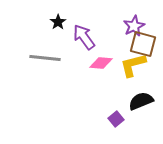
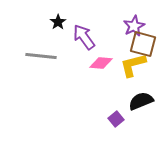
gray line: moved 4 px left, 2 px up
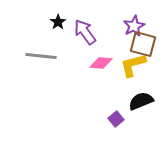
purple arrow: moved 1 px right, 5 px up
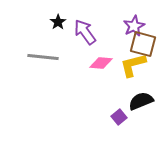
gray line: moved 2 px right, 1 px down
purple square: moved 3 px right, 2 px up
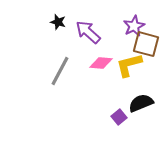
black star: rotated 21 degrees counterclockwise
purple arrow: moved 3 px right; rotated 12 degrees counterclockwise
brown square: moved 3 px right
gray line: moved 17 px right, 14 px down; rotated 68 degrees counterclockwise
yellow L-shape: moved 4 px left
black semicircle: moved 2 px down
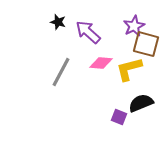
yellow L-shape: moved 4 px down
gray line: moved 1 px right, 1 px down
purple square: rotated 28 degrees counterclockwise
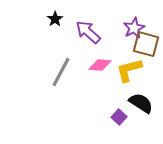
black star: moved 3 px left, 3 px up; rotated 21 degrees clockwise
purple star: moved 2 px down
pink diamond: moved 1 px left, 2 px down
yellow L-shape: moved 1 px down
black semicircle: rotated 55 degrees clockwise
purple square: rotated 21 degrees clockwise
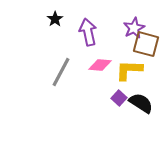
purple arrow: rotated 36 degrees clockwise
yellow L-shape: rotated 16 degrees clockwise
purple square: moved 19 px up
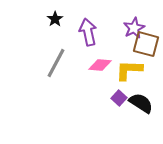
gray line: moved 5 px left, 9 px up
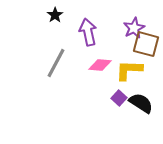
black star: moved 4 px up
